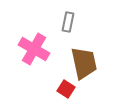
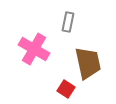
brown trapezoid: moved 4 px right
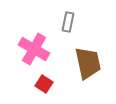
red square: moved 22 px left, 5 px up
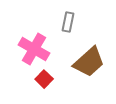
brown trapezoid: moved 1 px right, 1 px up; rotated 60 degrees clockwise
red square: moved 5 px up; rotated 12 degrees clockwise
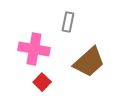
pink cross: rotated 20 degrees counterclockwise
red square: moved 2 px left, 3 px down
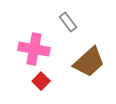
gray rectangle: rotated 48 degrees counterclockwise
red square: moved 1 px left, 1 px up
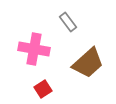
brown trapezoid: moved 1 px left, 1 px down
red square: moved 2 px right, 8 px down; rotated 12 degrees clockwise
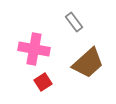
gray rectangle: moved 6 px right
red square: moved 7 px up
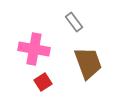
brown trapezoid: rotated 68 degrees counterclockwise
